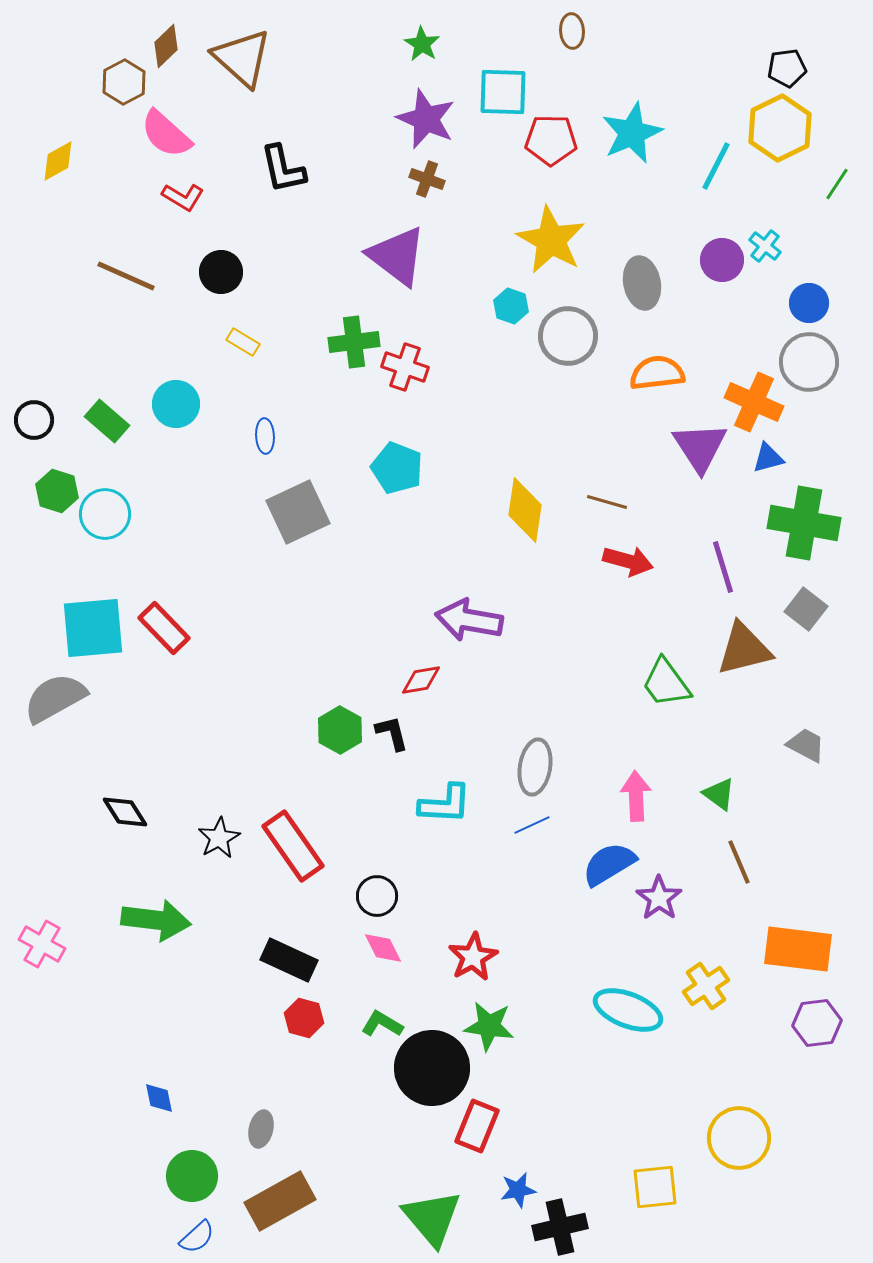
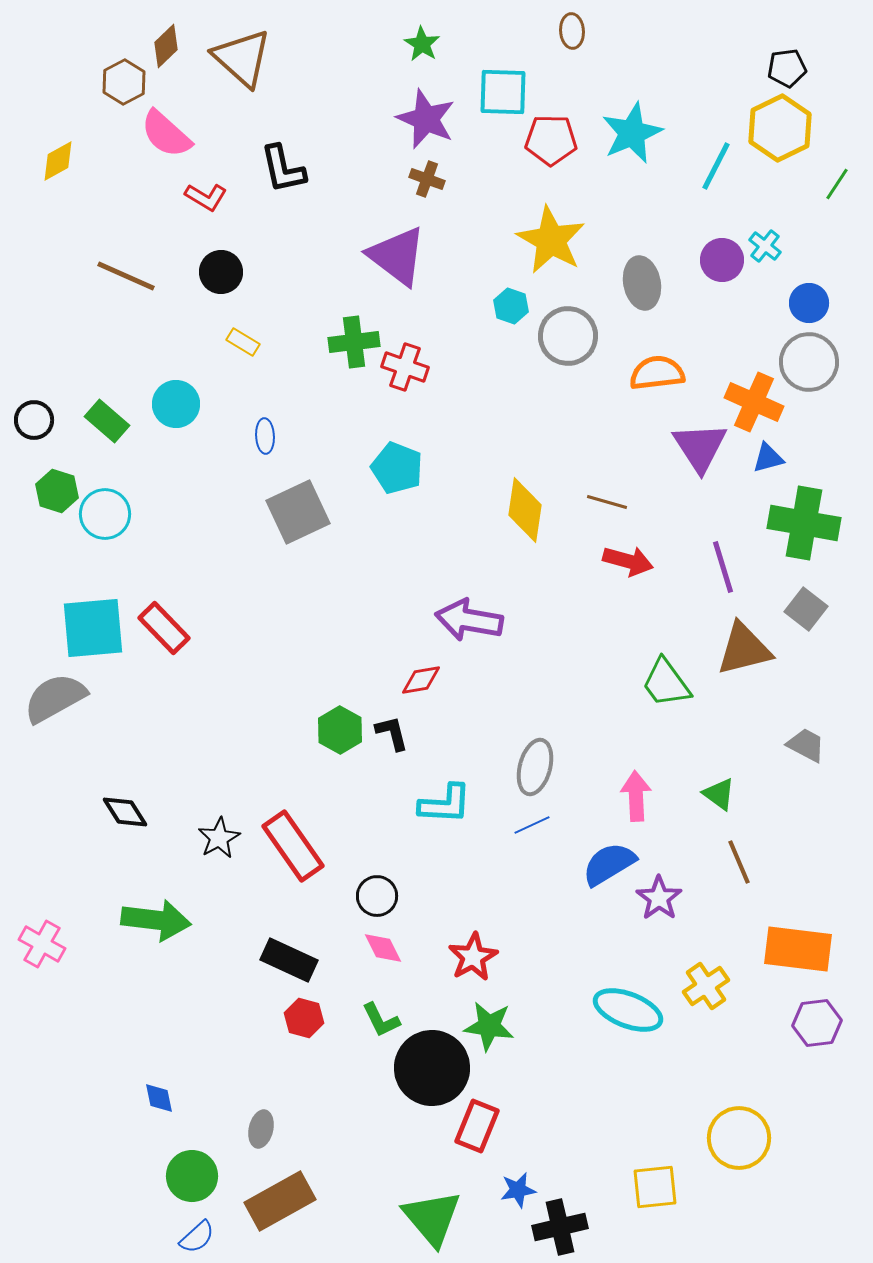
red L-shape at (183, 197): moved 23 px right
gray ellipse at (535, 767): rotated 6 degrees clockwise
green L-shape at (382, 1024): moved 1 px left, 4 px up; rotated 147 degrees counterclockwise
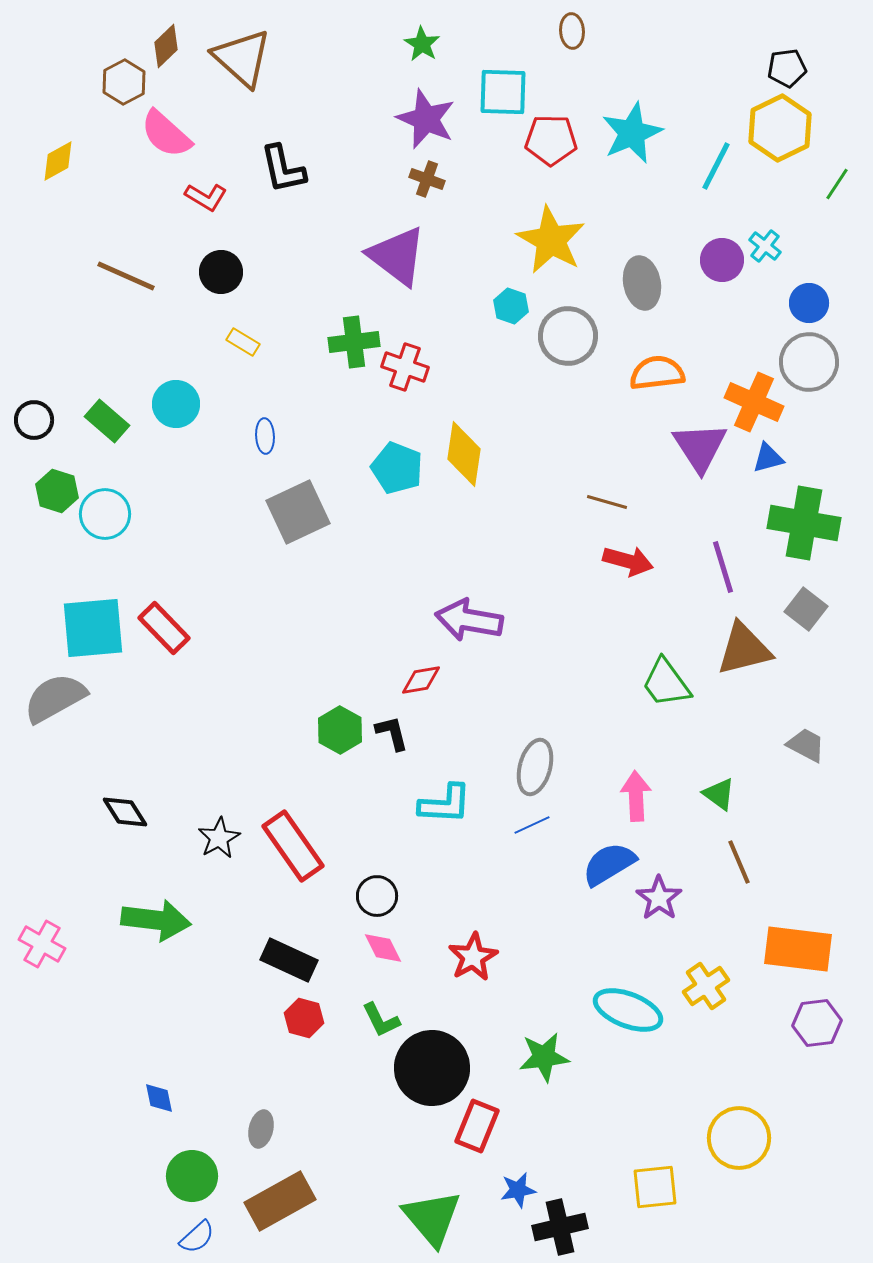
yellow diamond at (525, 510): moved 61 px left, 56 px up
green star at (489, 1026): moved 55 px right, 31 px down; rotated 15 degrees counterclockwise
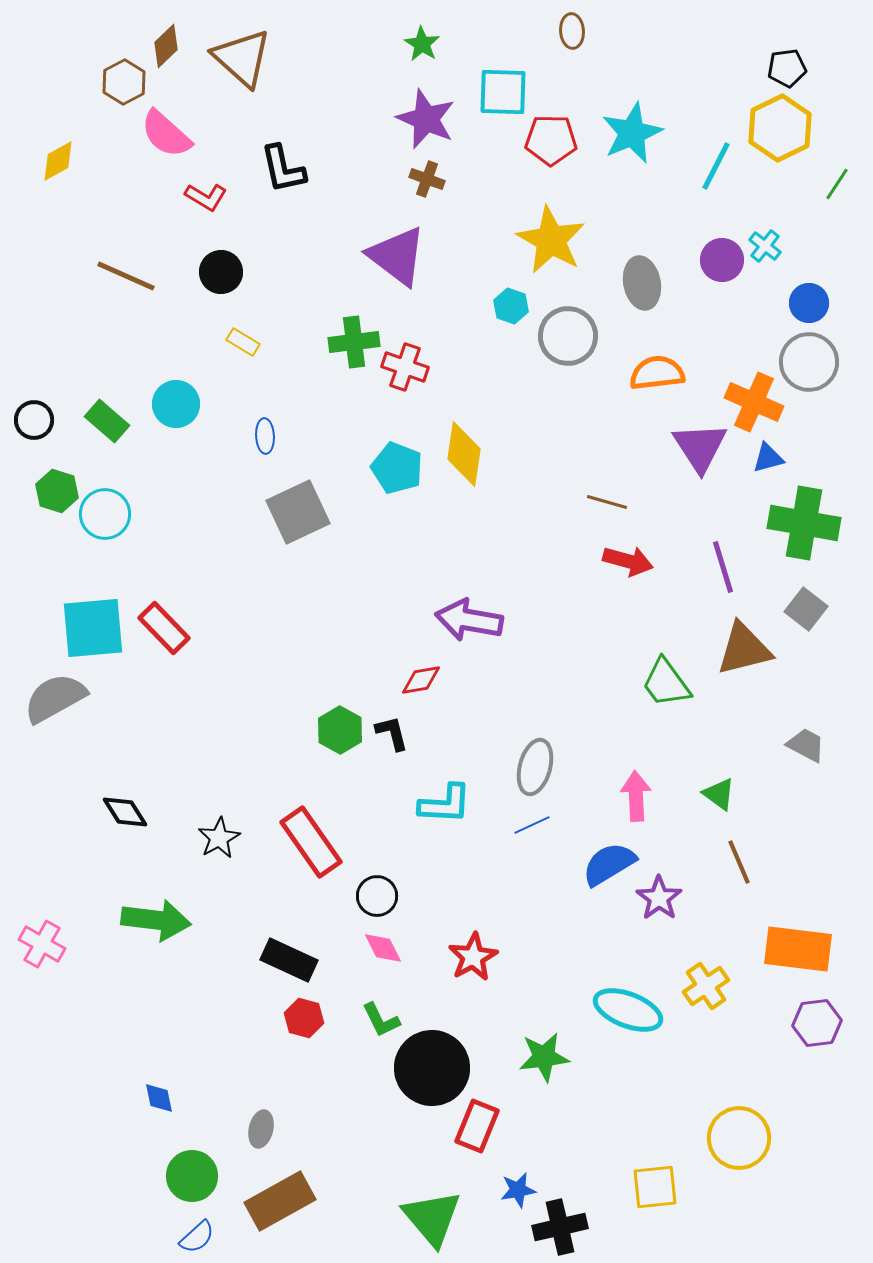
red rectangle at (293, 846): moved 18 px right, 4 px up
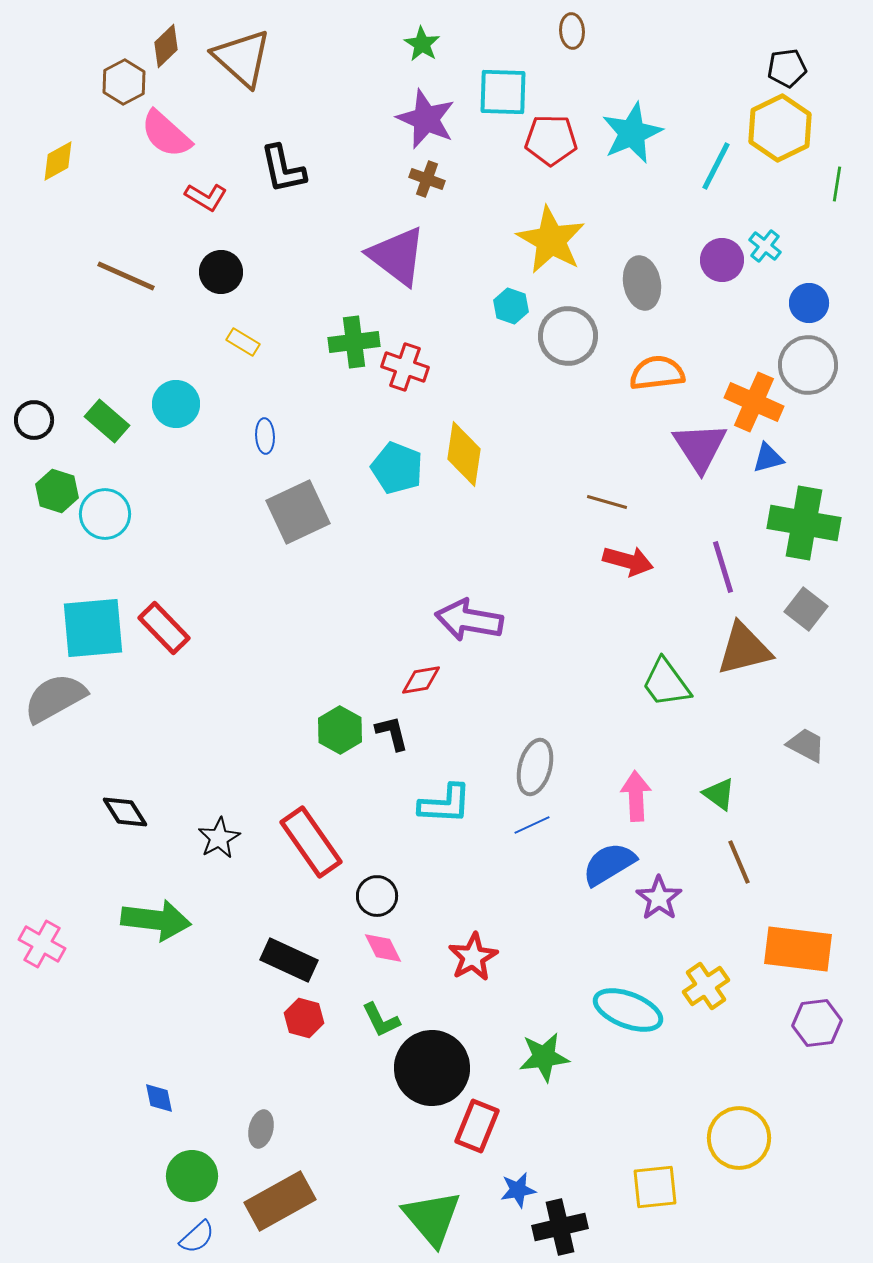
green line at (837, 184): rotated 24 degrees counterclockwise
gray circle at (809, 362): moved 1 px left, 3 px down
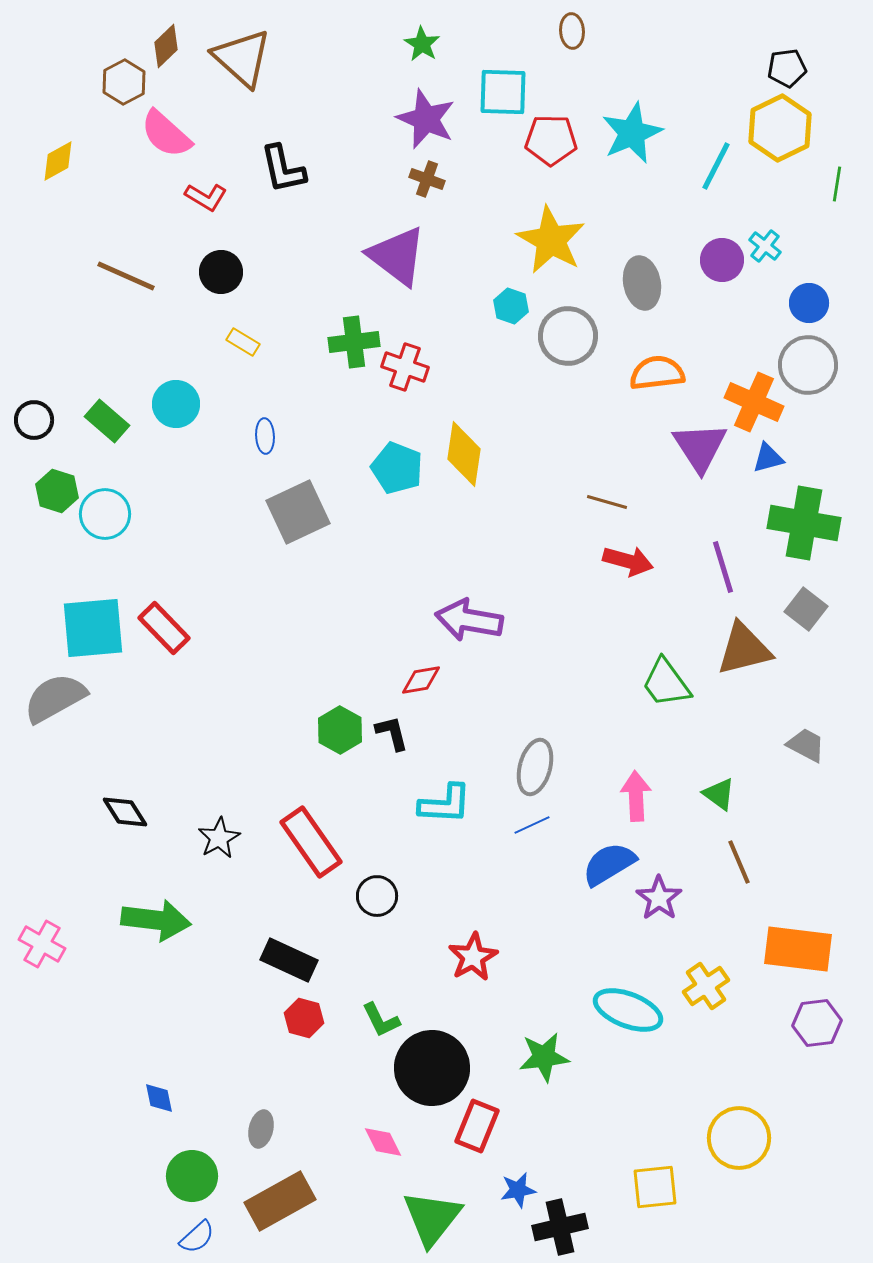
pink diamond at (383, 948): moved 194 px down
green triangle at (432, 1218): rotated 18 degrees clockwise
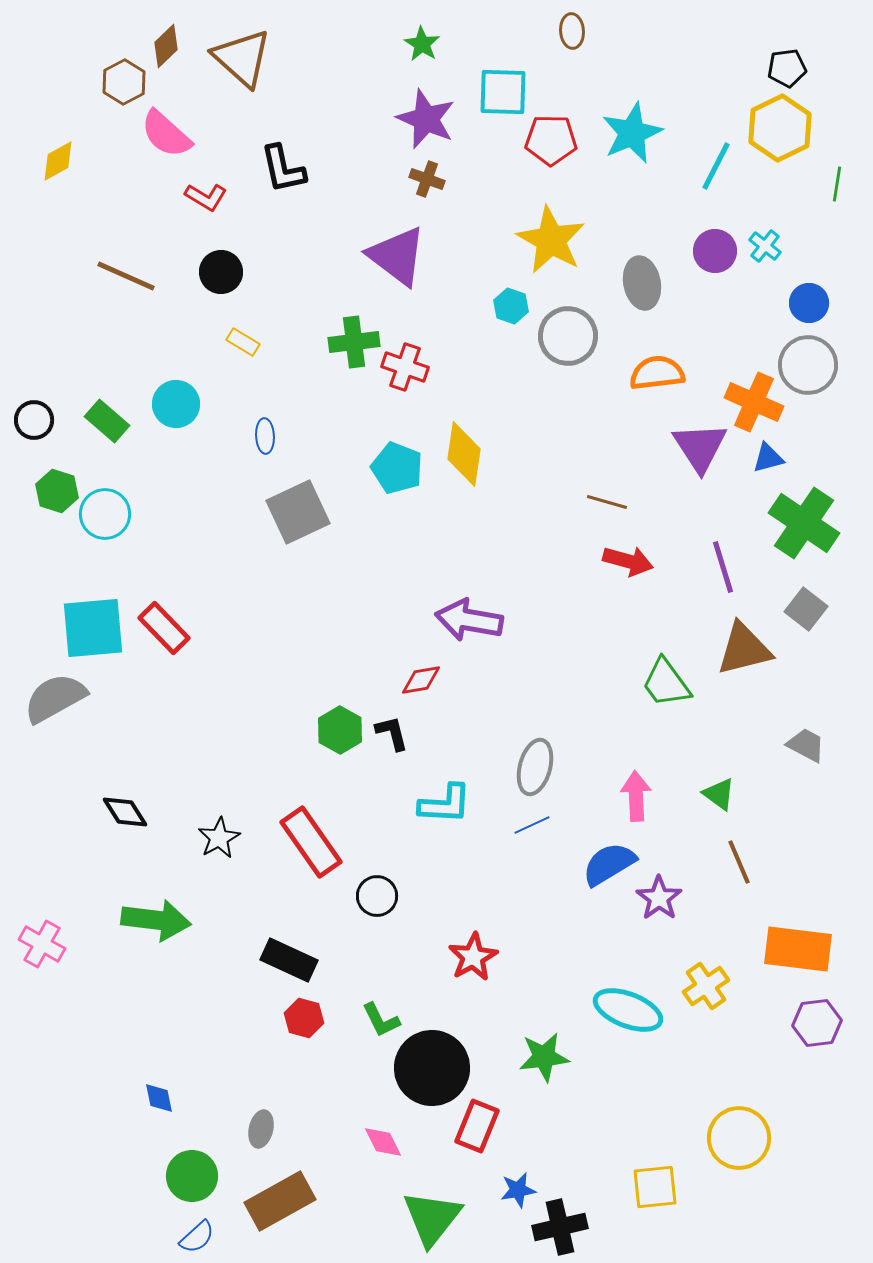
purple circle at (722, 260): moved 7 px left, 9 px up
green cross at (804, 523): rotated 24 degrees clockwise
